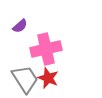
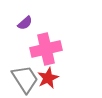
purple semicircle: moved 5 px right, 3 px up
red star: rotated 25 degrees clockwise
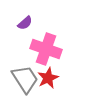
pink cross: rotated 32 degrees clockwise
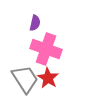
purple semicircle: moved 10 px right; rotated 35 degrees counterclockwise
red star: rotated 15 degrees counterclockwise
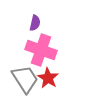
pink cross: moved 5 px left, 1 px down
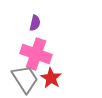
pink cross: moved 5 px left, 4 px down
red star: moved 3 px right
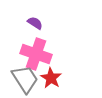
purple semicircle: rotated 70 degrees counterclockwise
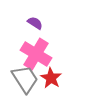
pink cross: rotated 12 degrees clockwise
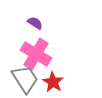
red star: moved 2 px right, 4 px down
